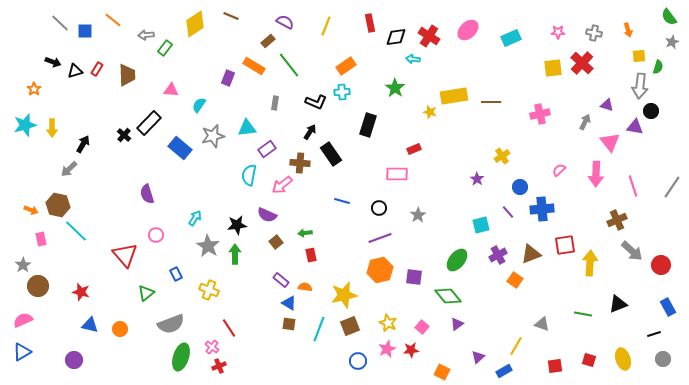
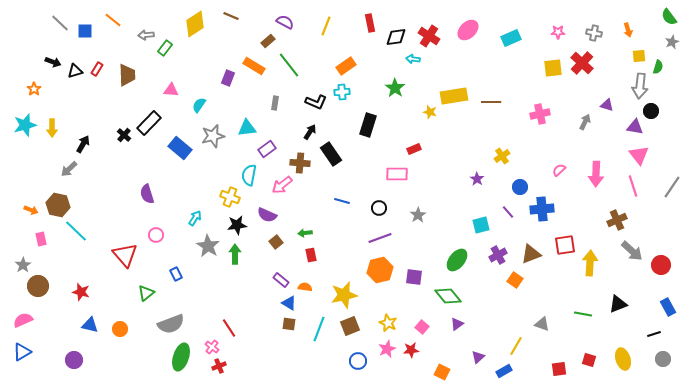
pink triangle at (610, 142): moved 29 px right, 13 px down
yellow cross at (209, 290): moved 21 px right, 93 px up
red square at (555, 366): moved 4 px right, 3 px down
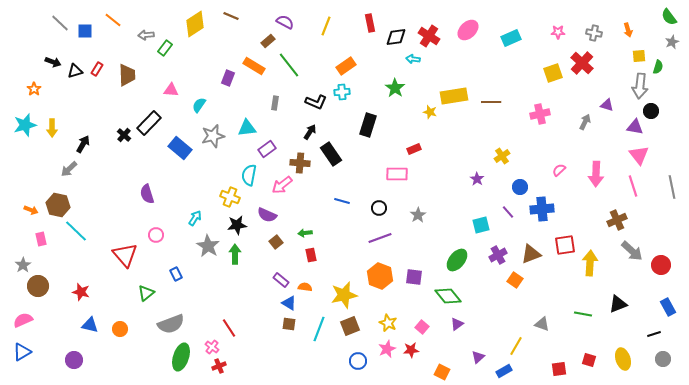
yellow square at (553, 68): moved 5 px down; rotated 12 degrees counterclockwise
gray line at (672, 187): rotated 45 degrees counterclockwise
orange hexagon at (380, 270): moved 6 px down; rotated 25 degrees counterclockwise
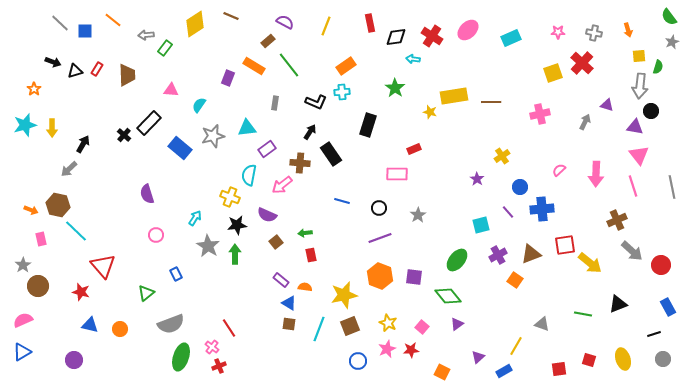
red cross at (429, 36): moved 3 px right
red triangle at (125, 255): moved 22 px left, 11 px down
yellow arrow at (590, 263): rotated 125 degrees clockwise
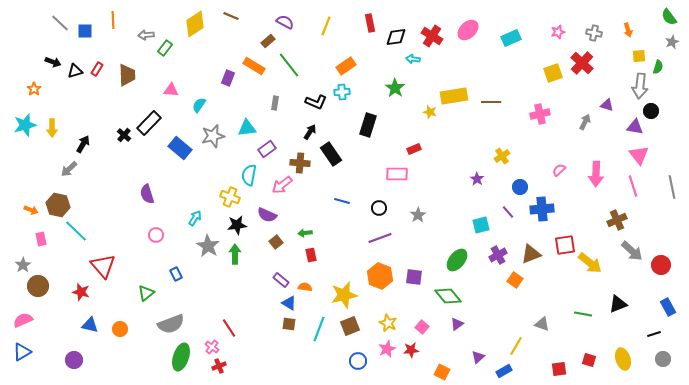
orange line at (113, 20): rotated 48 degrees clockwise
pink star at (558, 32): rotated 16 degrees counterclockwise
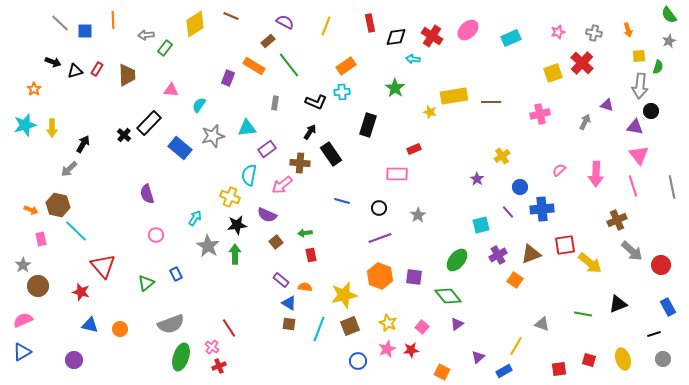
green semicircle at (669, 17): moved 2 px up
gray star at (672, 42): moved 3 px left, 1 px up
green triangle at (146, 293): moved 10 px up
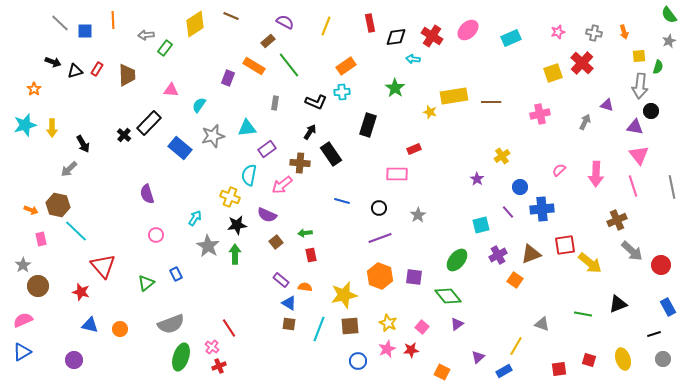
orange arrow at (628, 30): moved 4 px left, 2 px down
black arrow at (83, 144): rotated 120 degrees clockwise
brown square at (350, 326): rotated 18 degrees clockwise
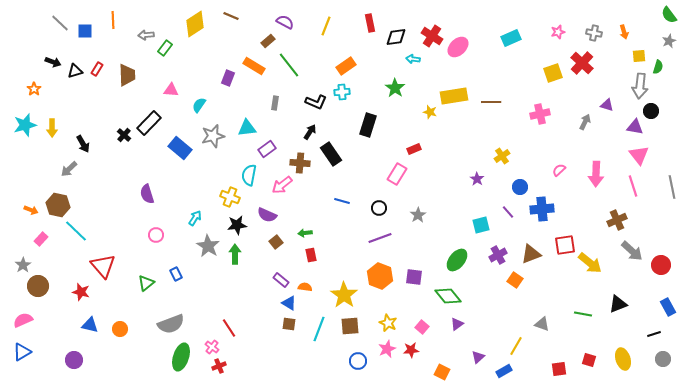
pink ellipse at (468, 30): moved 10 px left, 17 px down
pink rectangle at (397, 174): rotated 60 degrees counterclockwise
pink rectangle at (41, 239): rotated 56 degrees clockwise
yellow star at (344, 295): rotated 24 degrees counterclockwise
